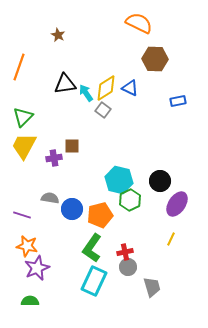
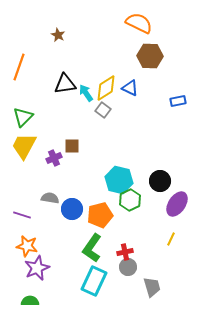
brown hexagon: moved 5 px left, 3 px up
purple cross: rotated 14 degrees counterclockwise
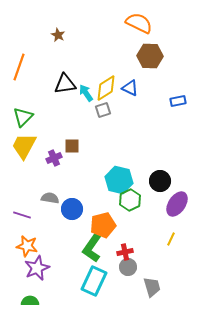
gray square: rotated 35 degrees clockwise
orange pentagon: moved 3 px right, 10 px down
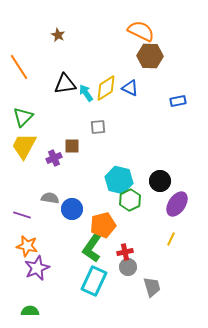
orange semicircle: moved 2 px right, 8 px down
orange line: rotated 52 degrees counterclockwise
gray square: moved 5 px left, 17 px down; rotated 14 degrees clockwise
green semicircle: moved 10 px down
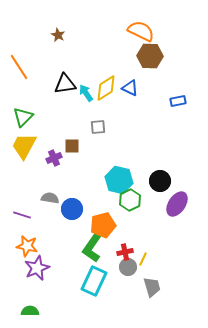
yellow line: moved 28 px left, 20 px down
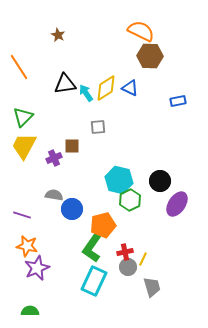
gray semicircle: moved 4 px right, 3 px up
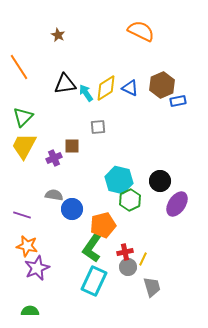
brown hexagon: moved 12 px right, 29 px down; rotated 25 degrees counterclockwise
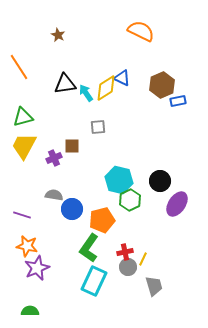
blue triangle: moved 8 px left, 10 px up
green triangle: rotated 30 degrees clockwise
orange pentagon: moved 1 px left, 5 px up
green L-shape: moved 3 px left
gray trapezoid: moved 2 px right, 1 px up
